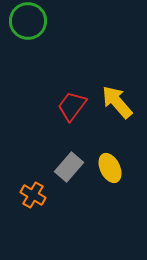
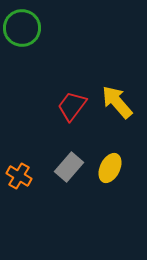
green circle: moved 6 px left, 7 px down
yellow ellipse: rotated 52 degrees clockwise
orange cross: moved 14 px left, 19 px up
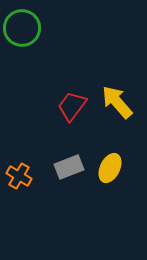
gray rectangle: rotated 28 degrees clockwise
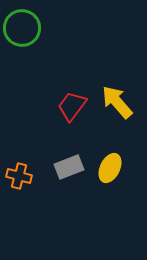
orange cross: rotated 15 degrees counterclockwise
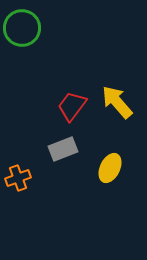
gray rectangle: moved 6 px left, 18 px up
orange cross: moved 1 px left, 2 px down; rotated 35 degrees counterclockwise
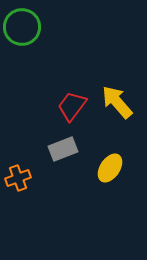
green circle: moved 1 px up
yellow ellipse: rotated 8 degrees clockwise
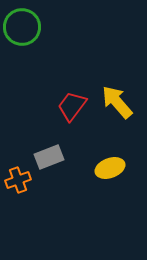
gray rectangle: moved 14 px left, 8 px down
yellow ellipse: rotated 36 degrees clockwise
orange cross: moved 2 px down
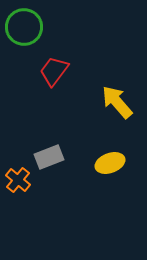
green circle: moved 2 px right
red trapezoid: moved 18 px left, 35 px up
yellow ellipse: moved 5 px up
orange cross: rotated 30 degrees counterclockwise
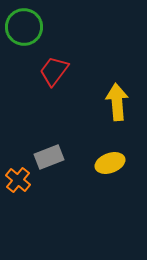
yellow arrow: rotated 36 degrees clockwise
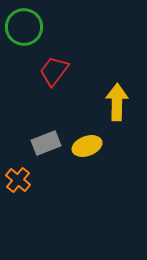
yellow arrow: rotated 6 degrees clockwise
gray rectangle: moved 3 px left, 14 px up
yellow ellipse: moved 23 px left, 17 px up
